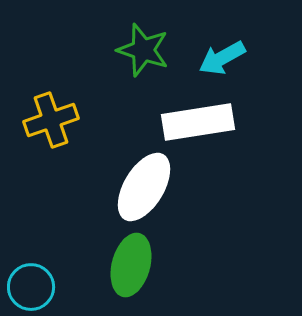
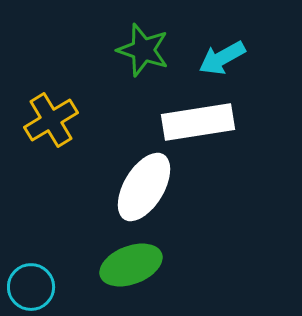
yellow cross: rotated 12 degrees counterclockwise
green ellipse: rotated 54 degrees clockwise
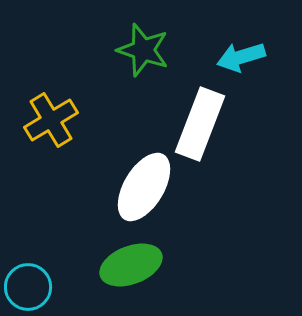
cyan arrow: moved 19 px right, 1 px up; rotated 12 degrees clockwise
white rectangle: moved 2 px right, 2 px down; rotated 60 degrees counterclockwise
cyan circle: moved 3 px left
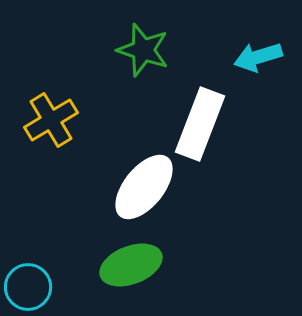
cyan arrow: moved 17 px right
white ellipse: rotated 8 degrees clockwise
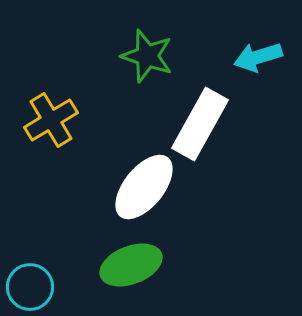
green star: moved 4 px right, 6 px down
white rectangle: rotated 8 degrees clockwise
cyan circle: moved 2 px right
